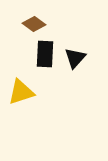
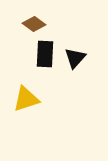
yellow triangle: moved 5 px right, 7 px down
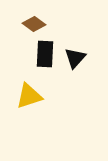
yellow triangle: moved 3 px right, 3 px up
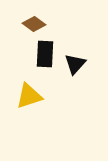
black triangle: moved 6 px down
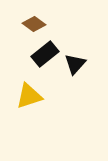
black rectangle: rotated 48 degrees clockwise
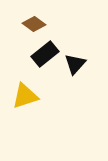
yellow triangle: moved 4 px left
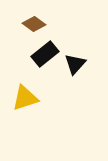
yellow triangle: moved 2 px down
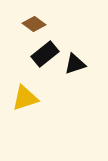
black triangle: rotated 30 degrees clockwise
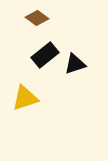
brown diamond: moved 3 px right, 6 px up
black rectangle: moved 1 px down
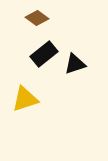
black rectangle: moved 1 px left, 1 px up
yellow triangle: moved 1 px down
